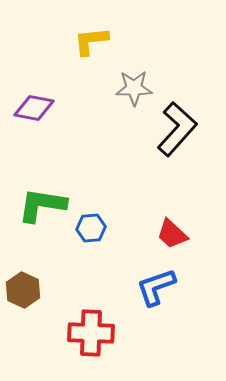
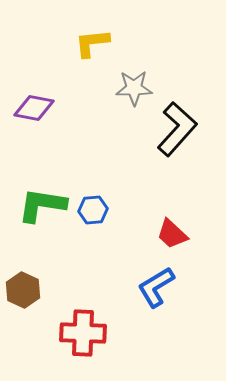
yellow L-shape: moved 1 px right, 2 px down
blue hexagon: moved 2 px right, 18 px up
blue L-shape: rotated 12 degrees counterclockwise
red cross: moved 8 px left
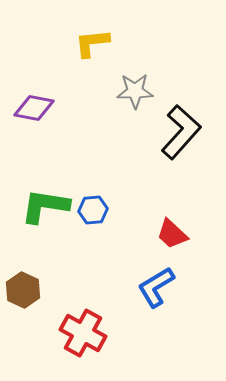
gray star: moved 1 px right, 3 px down
black L-shape: moved 4 px right, 3 px down
green L-shape: moved 3 px right, 1 px down
red cross: rotated 27 degrees clockwise
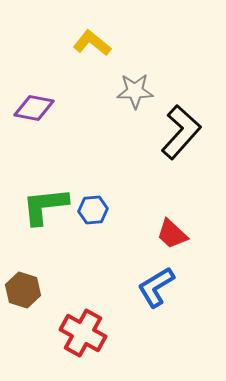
yellow L-shape: rotated 45 degrees clockwise
green L-shape: rotated 15 degrees counterclockwise
brown hexagon: rotated 8 degrees counterclockwise
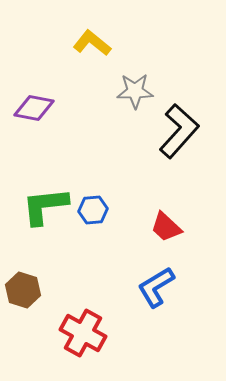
black L-shape: moved 2 px left, 1 px up
red trapezoid: moved 6 px left, 7 px up
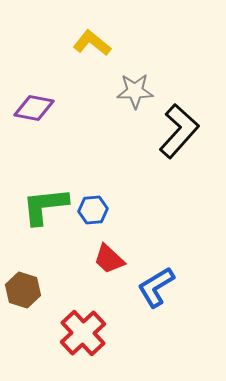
red trapezoid: moved 57 px left, 32 px down
red cross: rotated 18 degrees clockwise
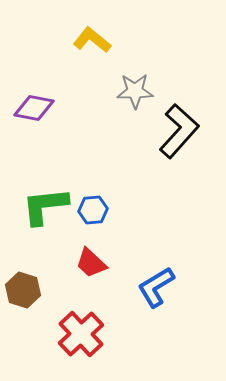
yellow L-shape: moved 3 px up
red trapezoid: moved 18 px left, 4 px down
red cross: moved 2 px left, 1 px down
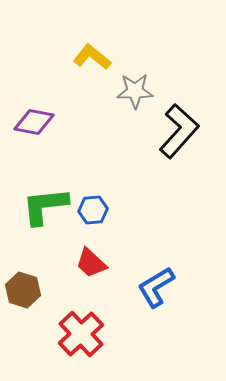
yellow L-shape: moved 17 px down
purple diamond: moved 14 px down
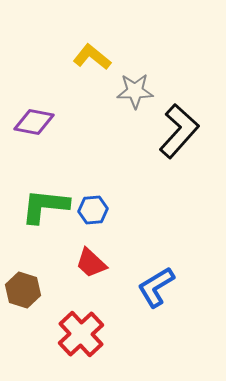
green L-shape: rotated 12 degrees clockwise
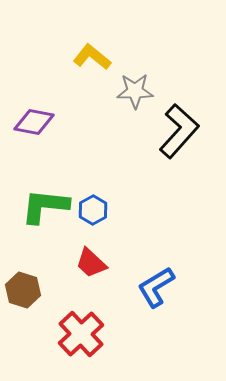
blue hexagon: rotated 24 degrees counterclockwise
